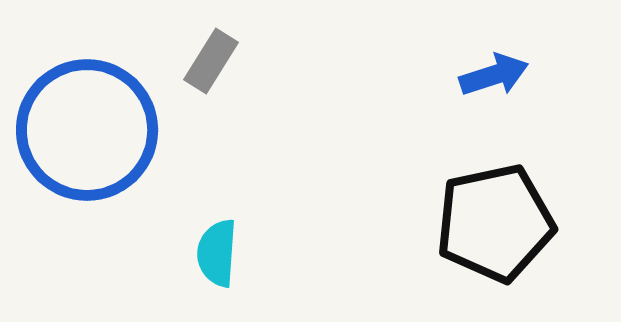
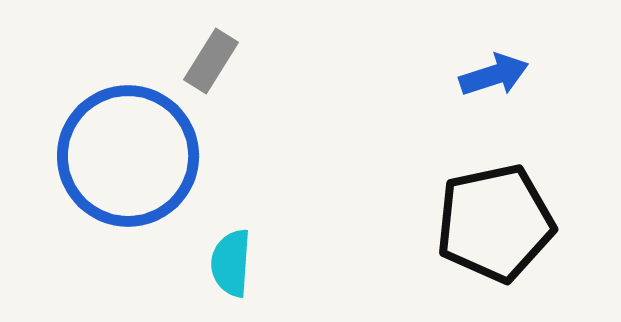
blue circle: moved 41 px right, 26 px down
cyan semicircle: moved 14 px right, 10 px down
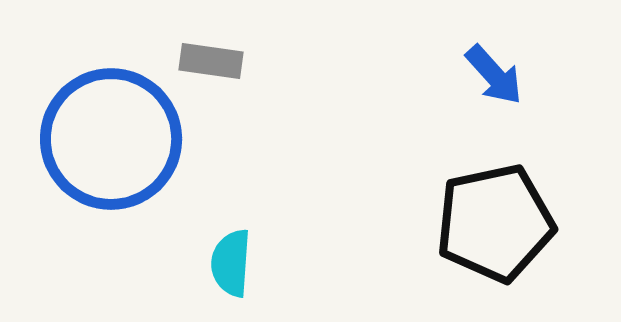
gray rectangle: rotated 66 degrees clockwise
blue arrow: rotated 66 degrees clockwise
blue circle: moved 17 px left, 17 px up
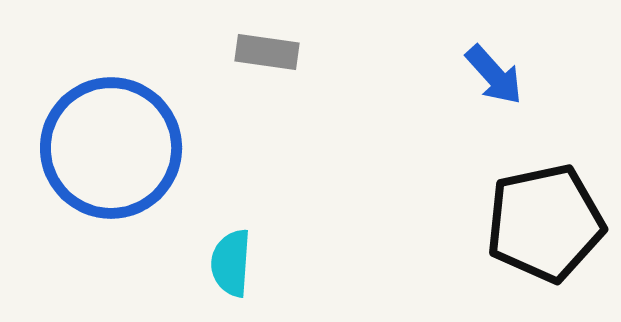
gray rectangle: moved 56 px right, 9 px up
blue circle: moved 9 px down
black pentagon: moved 50 px right
